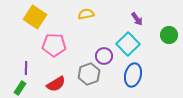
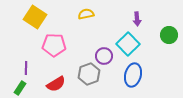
purple arrow: rotated 32 degrees clockwise
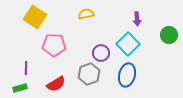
purple circle: moved 3 px left, 3 px up
blue ellipse: moved 6 px left
green rectangle: rotated 40 degrees clockwise
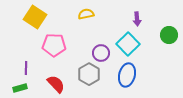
gray hexagon: rotated 10 degrees counterclockwise
red semicircle: rotated 102 degrees counterclockwise
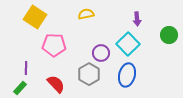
green rectangle: rotated 32 degrees counterclockwise
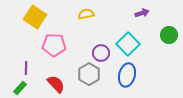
purple arrow: moved 5 px right, 6 px up; rotated 104 degrees counterclockwise
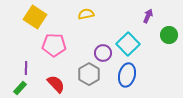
purple arrow: moved 6 px right, 3 px down; rotated 48 degrees counterclockwise
purple circle: moved 2 px right
